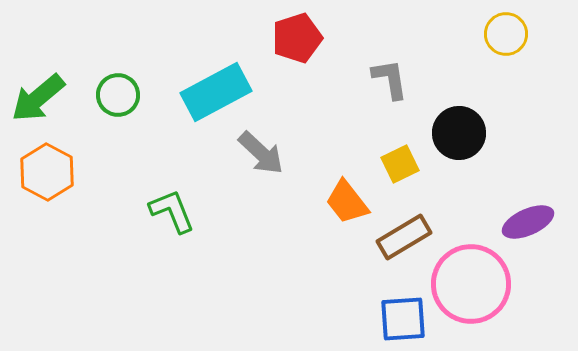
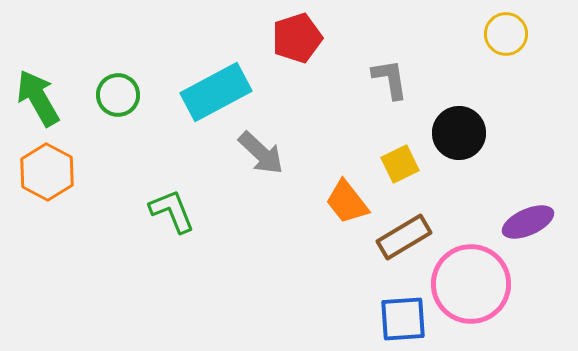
green arrow: rotated 100 degrees clockwise
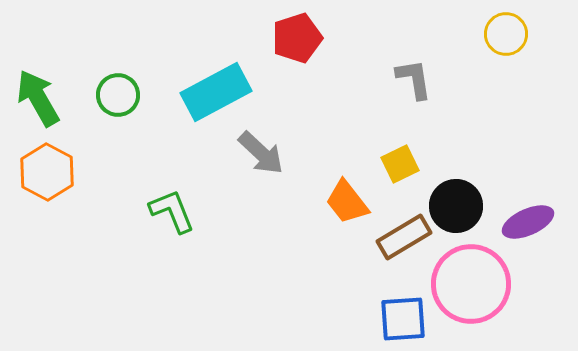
gray L-shape: moved 24 px right
black circle: moved 3 px left, 73 px down
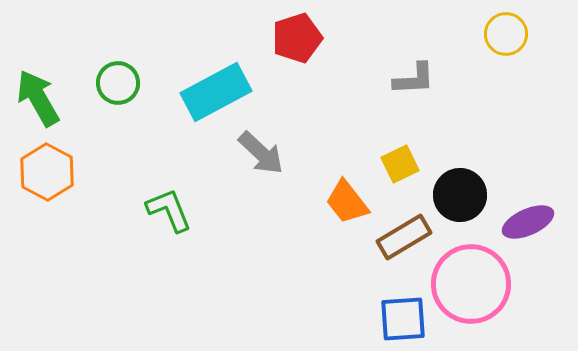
gray L-shape: rotated 96 degrees clockwise
green circle: moved 12 px up
black circle: moved 4 px right, 11 px up
green L-shape: moved 3 px left, 1 px up
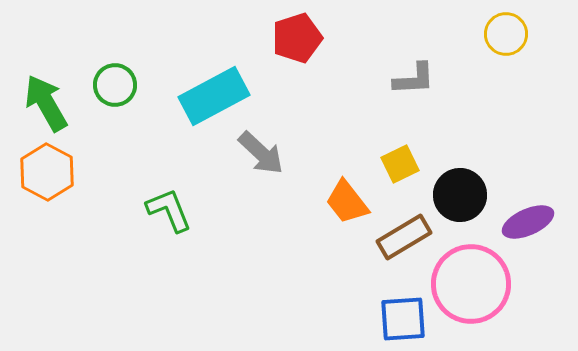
green circle: moved 3 px left, 2 px down
cyan rectangle: moved 2 px left, 4 px down
green arrow: moved 8 px right, 5 px down
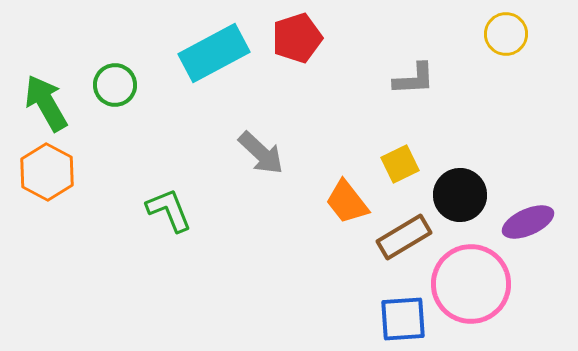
cyan rectangle: moved 43 px up
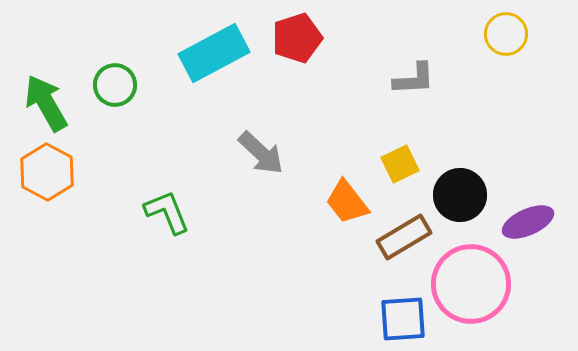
green L-shape: moved 2 px left, 2 px down
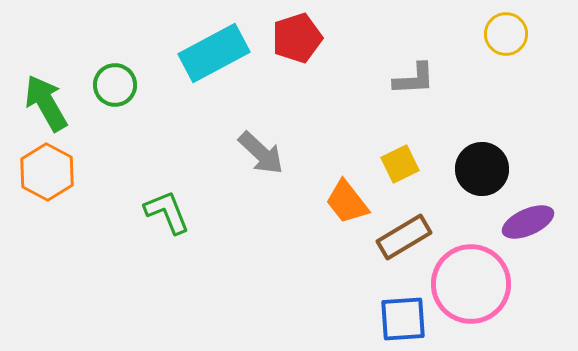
black circle: moved 22 px right, 26 px up
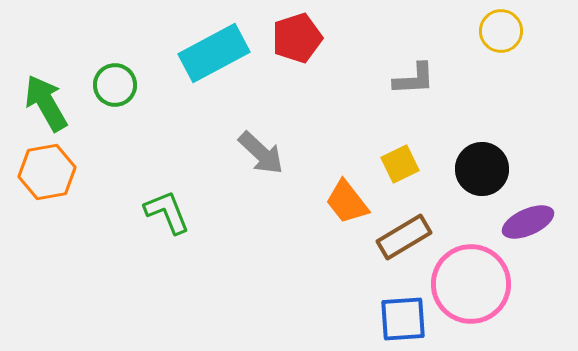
yellow circle: moved 5 px left, 3 px up
orange hexagon: rotated 22 degrees clockwise
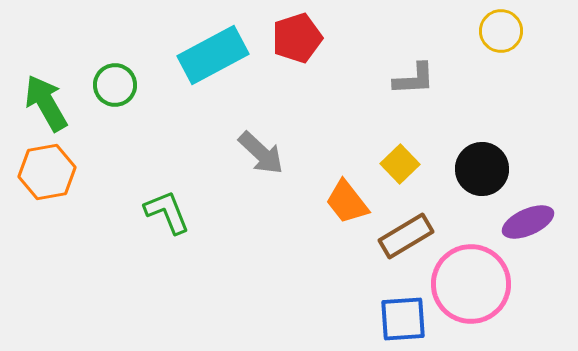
cyan rectangle: moved 1 px left, 2 px down
yellow square: rotated 18 degrees counterclockwise
brown rectangle: moved 2 px right, 1 px up
